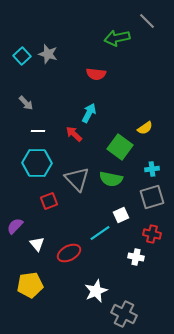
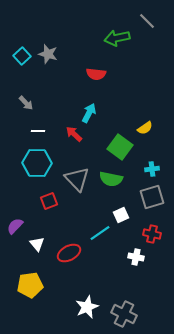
white star: moved 9 px left, 16 px down
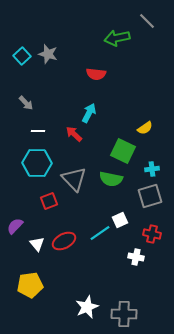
green square: moved 3 px right, 4 px down; rotated 10 degrees counterclockwise
gray triangle: moved 3 px left
gray square: moved 2 px left, 1 px up
white square: moved 1 px left, 5 px down
red ellipse: moved 5 px left, 12 px up
gray cross: rotated 25 degrees counterclockwise
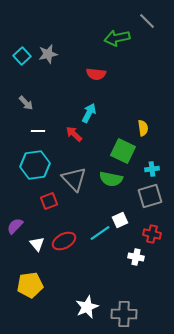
gray star: rotated 30 degrees counterclockwise
yellow semicircle: moved 2 px left; rotated 63 degrees counterclockwise
cyan hexagon: moved 2 px left, 2 px down; rotated 8 degrees counterclockwise
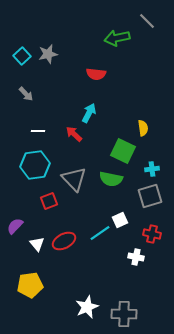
gray arrow: moved 9 px up
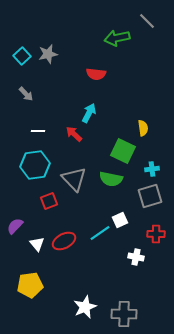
red cross: moved 4 px right; rotated 12 degrees counterclockwise
white star: moved 2 px left
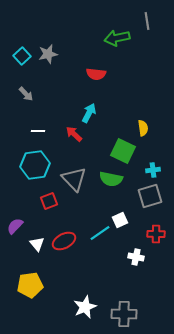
gray line: rotated 36 degrees clockwise
cyan cross: moved 1 px right, 1 px down
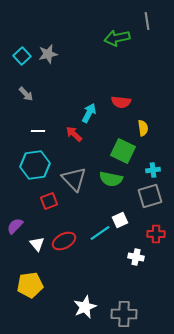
red semicircle: moved 25 px right, 28 px down
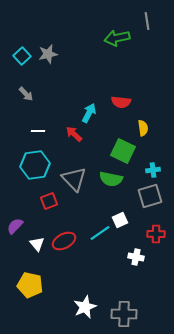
yellow pentagon: rotated 20 degrees clockwise
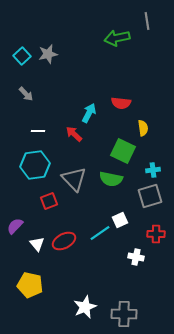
red semicircle: moved 1 px down
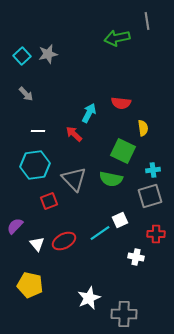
white star: moved 4 px right, 9 px up
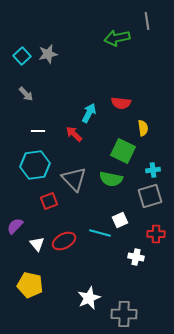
cyan line: rotated 50 degrees clockwise
